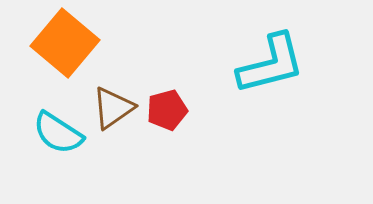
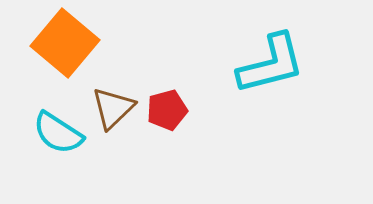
brown triangle: rotated 9 degrees counterclockwise
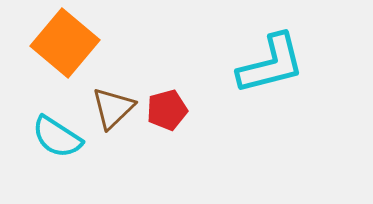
cyan semicircle: moved 1 px left, 4 px down
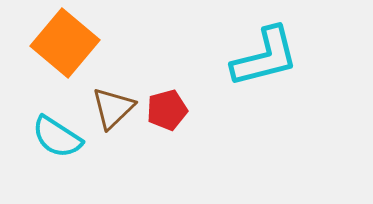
cyan L-shape: moved 6 px left, 7 px up
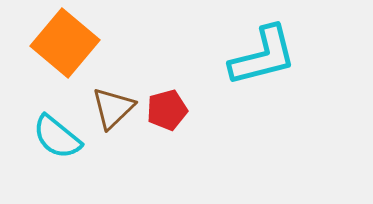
cyan L-shape: moved 2 px left, 1 px up
cyan semicircle: rotated 6 degrees clockwise
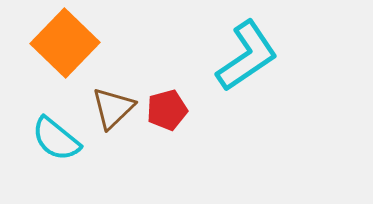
orange square: rotated 4 degrees clockwise
cyan L-shape: moved 16 px left; rotated 20 degrees counterclockwise
cyan semicircle: moved 1 px left, 2 px down
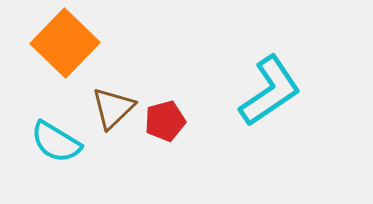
cyan L-shape: moved 23 px right, 35 px down
red pentagon: moved 2 px left, 11 px down
cyan semicircle: moved 3 px down; rotated 8 degrees counterclockwise
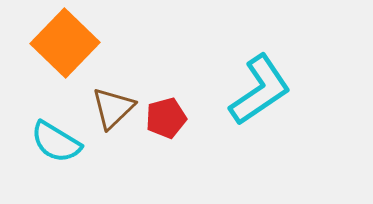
cyan L-shape: moved 10 px left, 1 px up
red pentagon: moved 1 px right, 3 px up
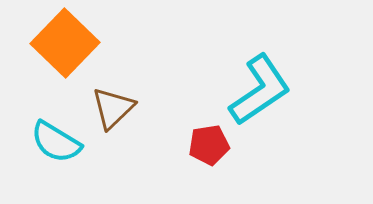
red pentagon: moved 43 px right, 27 px down; rotated 6 degrees clockwise
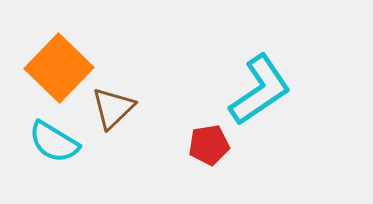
orange square: moved 6 px left, 25 px down
cyan semicircle: moved 2 px left
